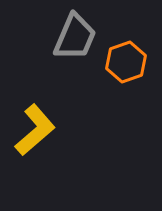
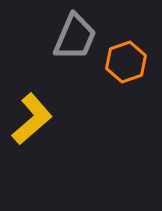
yellow L-shape: moved 3 px left, 11 px up
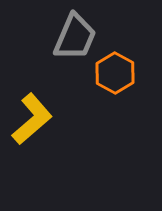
orange hexagon: moved 11 px left, 11 px down; rotated 12 degrees counterclockwise
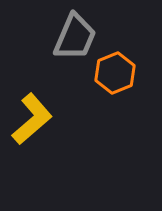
orange hexagon: rotated 9 degrees clockwise
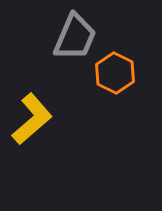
orange hexagon: rotated 12 degrees counterclockwise
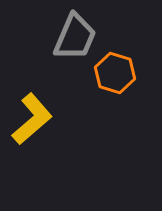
orange hexagon: rotated 9 degrees counterclockwise
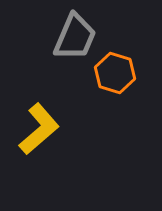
yellow L-shape: moved 7 px right, 10 px down
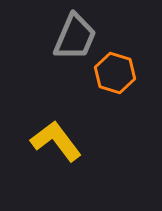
yellow L-shape: moved 17 px right, 12 px down; rotated 86 degrees counterclockwise
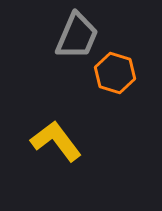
gray trapezoid: moved 2 px right, 1 px up
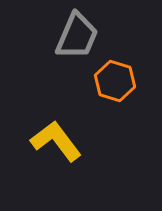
orange hexagon: moved 8 px down
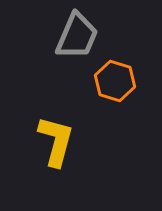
yellow L-shape: rotated 52 degrees clockwise
